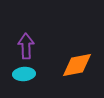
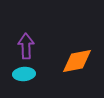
orange diamond: moved 4 px up
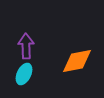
cyan ellipse: rotated 60 degrees counterclockwise
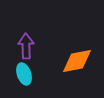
cyan ellipse: rotated 45 degrees counterclockwise
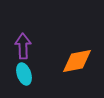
purple arrow: moved 3 px left
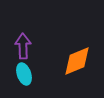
orange diamond: rotated 12 degrees counterclockwise
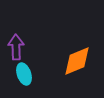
purple arrow: moved 7 px left, 1 px down
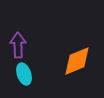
purple arrow: moved 2 px right, 2 px up
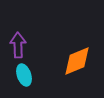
cyan ellipse: moved 1 px down
